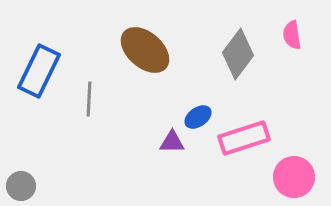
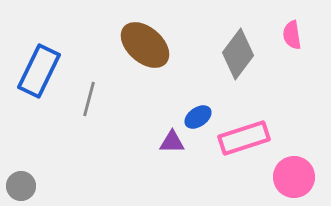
brown ellipse: moved 5 px up
gray line: rotated 12 degrees clockwise
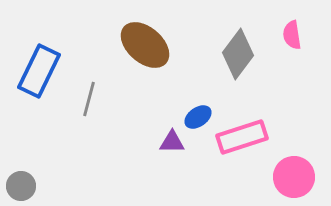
pink rectangle: moved 2 px left, 1 px up
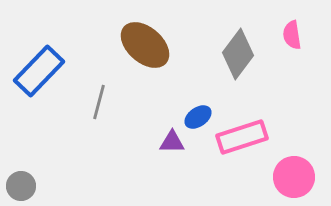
blue rectangle: rotated 18 degrees clockwise
gray line: moved 10 px right, 3 px down
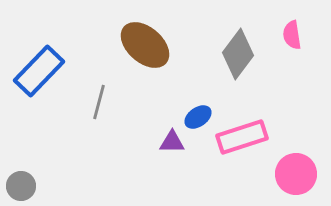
pink circle: moved 2 px right, 3 px up
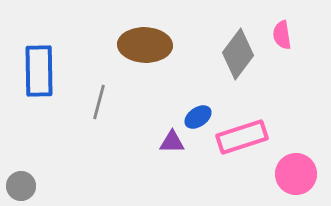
pink semicircle: moved 10 px left
brown ellipse: rotated 39 degrees counterclockwise
blue rectangle: rotated 45 degrees counterclockwise
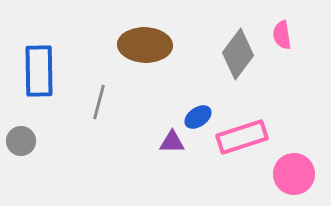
pink circle: moved 2 px left
gray circle: moved 45 px up
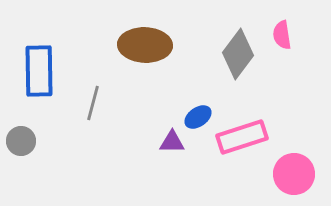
gray line: moved 6 px left, 1 px down
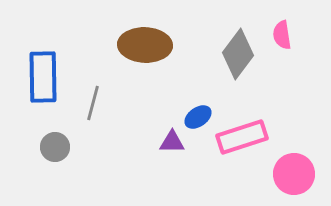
blue rectangle: moved 4 px right, 6 px down
gray circle: moved 34 px right, 6 px down
